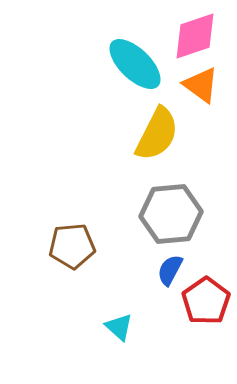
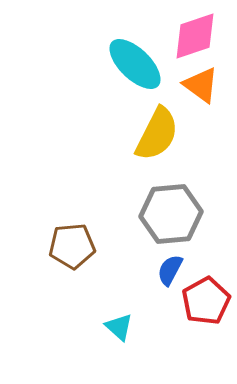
red pentagon: rotated 6 degrees clockwise
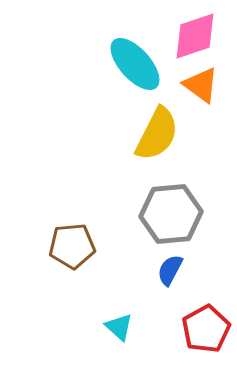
cyan ellipse: rotated 4 degrees clockwise
red pentagon: moved 28 px down
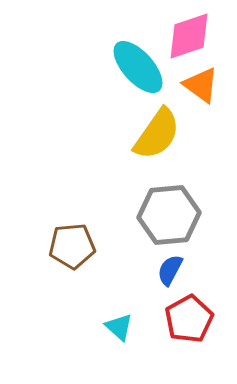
pink diamond: moved 6 px left
cyan ellipse: moved 3 px right, 3 px down
yellow semicircle: rotated 8 degrees clockwise
gray hexagon: moved 2 px left, 1 px down
red pentagon: moved 17 px left, 10 px up
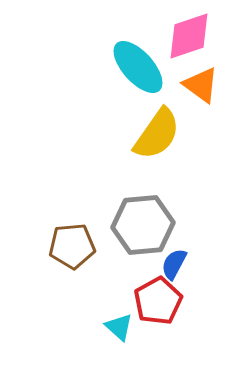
gray hexagon: moved 26 px left, 10 px down
blue semicircle: moved 4 px right, 6 px up
red pentagon: moved 31 px left, 18 px up
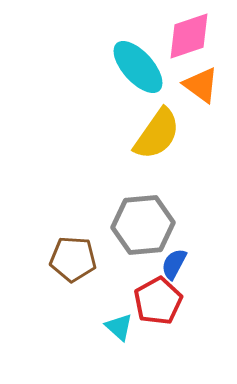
brown pentagon: moved 1 px right, 13 px down; rotated 9 degrees clockwise
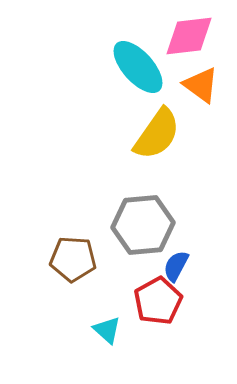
pink diamond: rotated 12 degrees clockwise
blue semicircle: moved 2 px right, 2 px down
cyan triangle: moved 12 px left, 3 px down
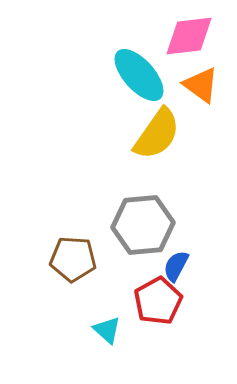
cyan ellipse: moved 1 px right, 8 px down
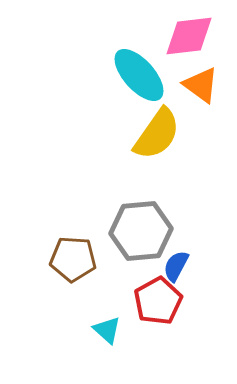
gray hexagon: moved 2 px left, 6 px down
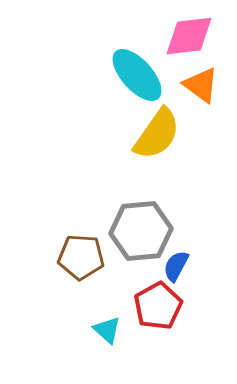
cyan ellipse: moved 2 px left
brown pentagon: moved 8 px right, 2 px up
red pentagon: moved 5 px down
